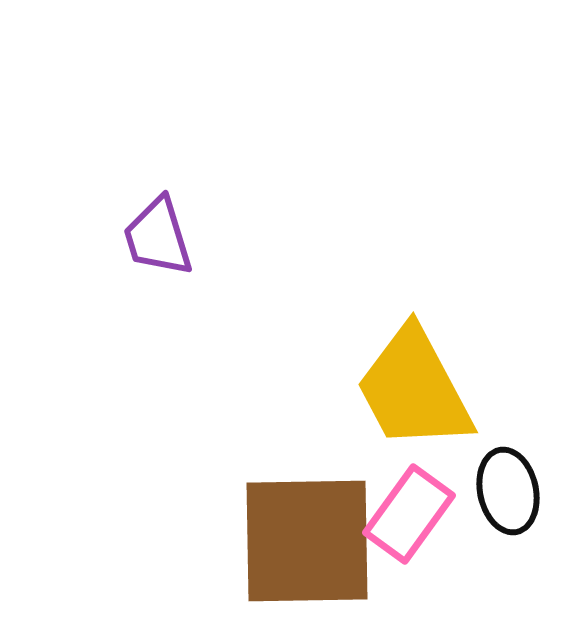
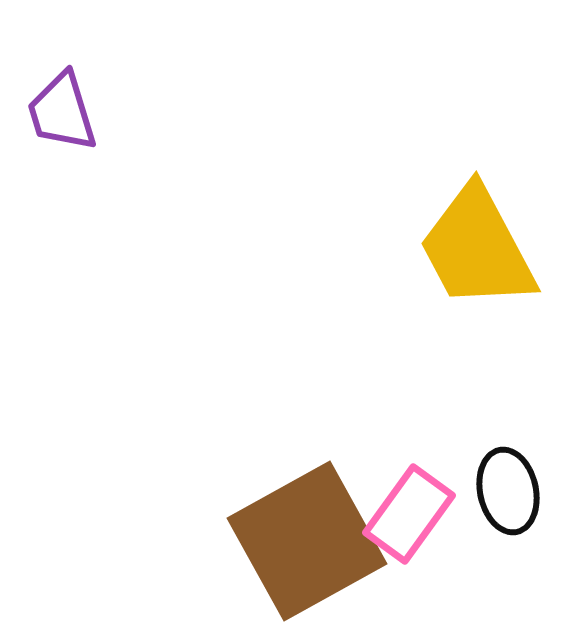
purple trapezoid: moved 96 px left, 125 px up
yellow trapezoid: moved 63 px right, 141 px up
brown square: rotated 28 degrees counterclockwise
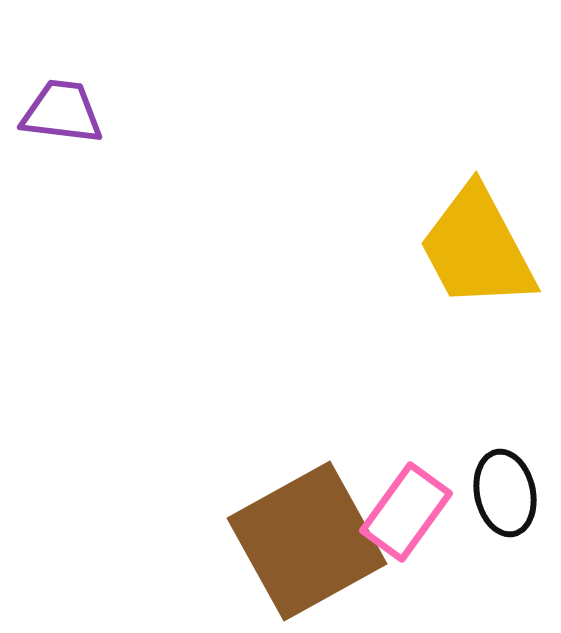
purple trapezoid: rotated 114 degrees clockwise
black ellipse: moved 3 px left, 2 px down
pink rectangle: moved 3 px left, 2 px up
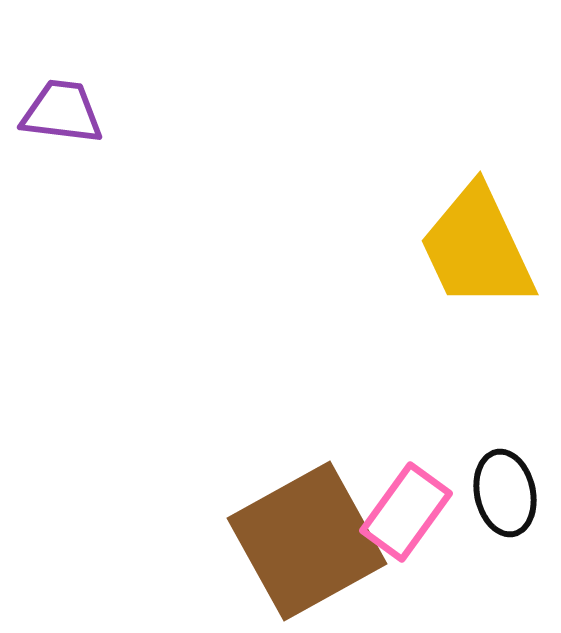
yellow trapezoid: rotated 3 degrees clockwise
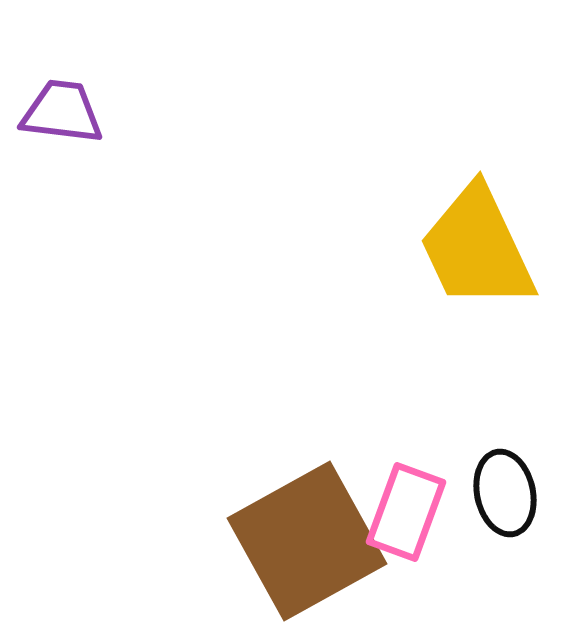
pink rectangle: rotated 16 degrees counterclockwise
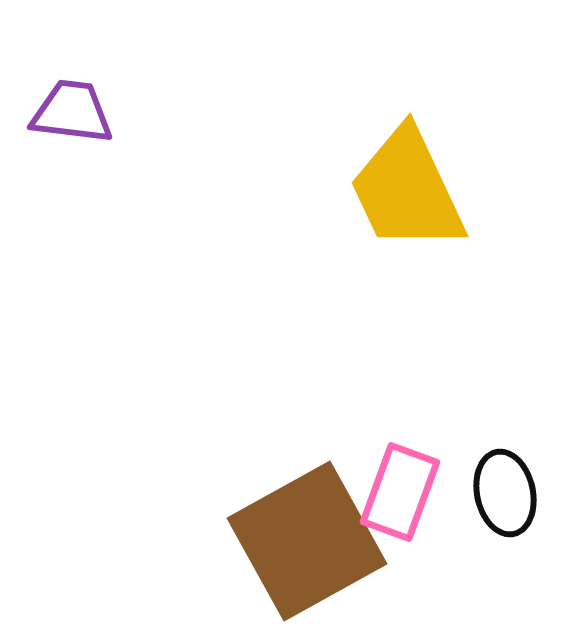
purple trapezoid: moved 10 px right
yellow trapezoid: moved 70 px left, 58 px up
pink rectangle: moved 6 px left, 20 px up
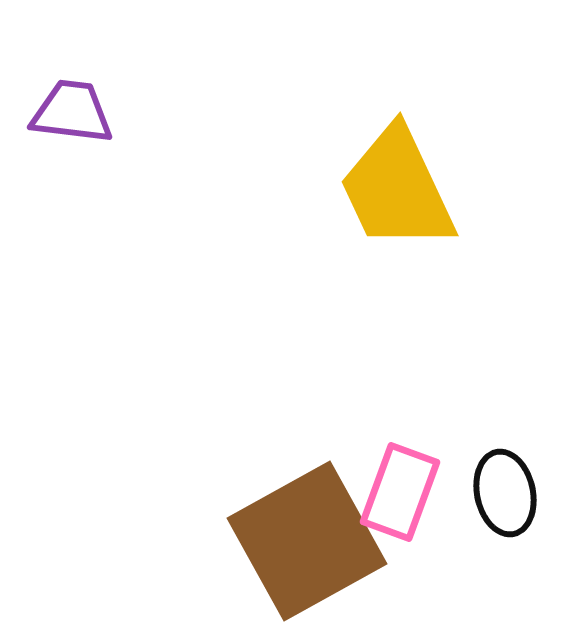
yellow trapezoid: moved 10 px left, 1 px up
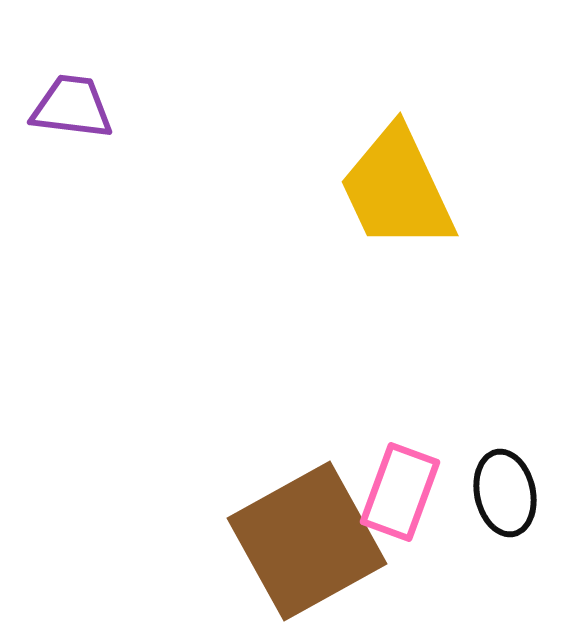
purple trapezoid: moved 5 px up
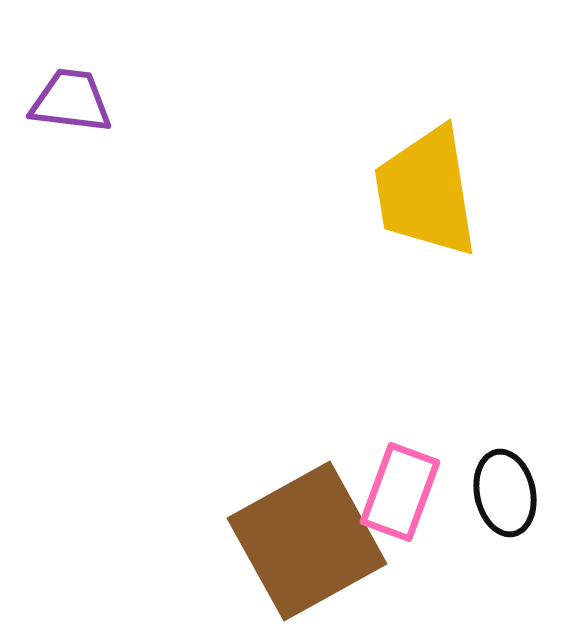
purple trapezoid: moved 1 px left, 6 px up
yellow trapezoid: moved 29 px right, 3 px down; rotated 16 degrees clockwise
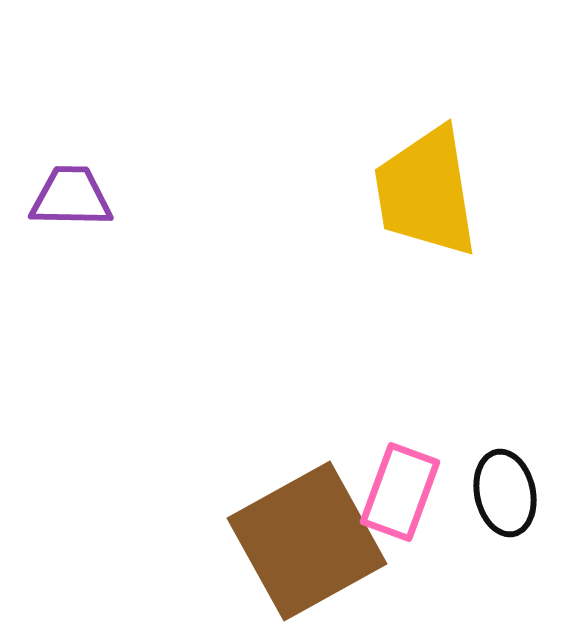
purple trapezoid: moved 96 px down; rotated 6 degrees counterclockwise
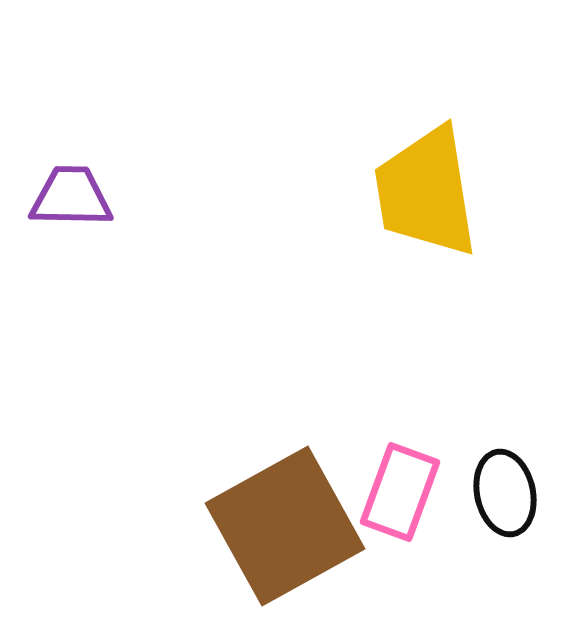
brown square: moved 22 px left, 15 px up
